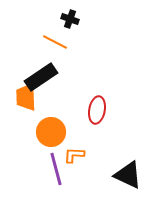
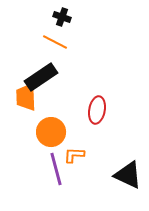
black cross: moved 8 px left, 2 px up
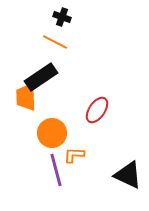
red ellipse: rotated 24 degrees clockwise
orange circle: moved 1 px right, 1 px down
purple line: moved 1 px down
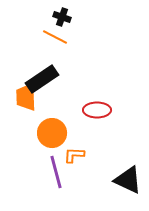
orange line: moved 5 px up
black rectangle: moved 1 px right, 2 px down
red ellipse: rotated 56 degrees clockwise
purple line: moved 2 px down
black triangle: moved 5 px down
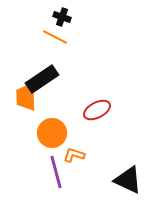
red ellipse: rotated 28 degrees counterclockwise
orange L-shape: rotated 15 degrees clockwise
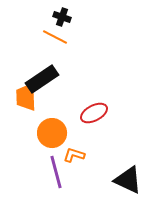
red ellipse: moved 3 px left, 3 px down
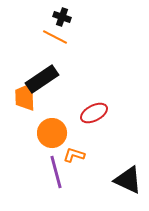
orange trapezoid: moved 1 px left
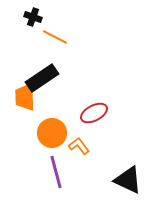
black cross: moved 29 px left
black rectangle: moved 1 px up
orange L-shape: moved 5 px right, 9 px up; rotated 35 degrees clockwise
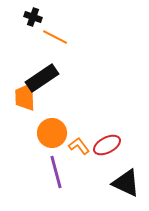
red ellipse: moved 13 px right, 32 px down
black triangle: moved 2 px left, 3 px down
